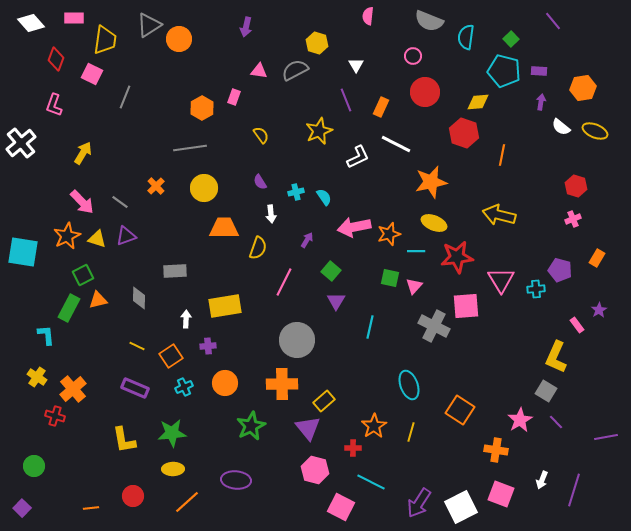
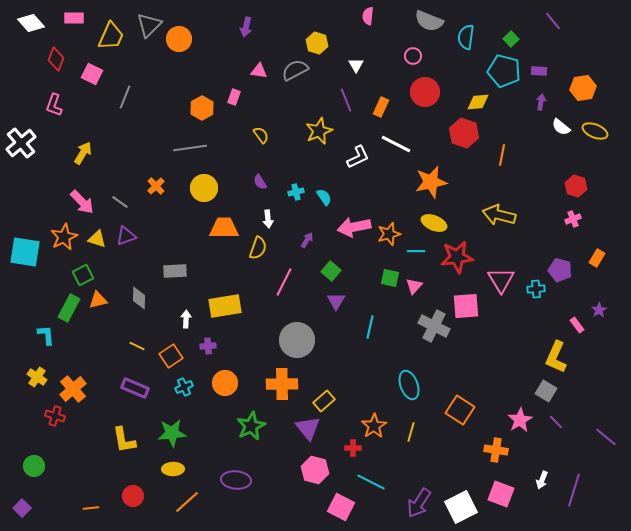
gray triangle at (149, 25): rotated 12 degrees counterclockwise
yellow trapezoid at (105, 40): moved 6 px right, 4 px up; rotated 16 degrees clockwise
white arrow at (271, 214): moved 3 px left, 5 px down
orange star at (67, 236): moved 3 px left, 1 px down
cyan square at (23, 252): moved 2 px right
purple line at (606, 437): rotated 50 degrees clockwise
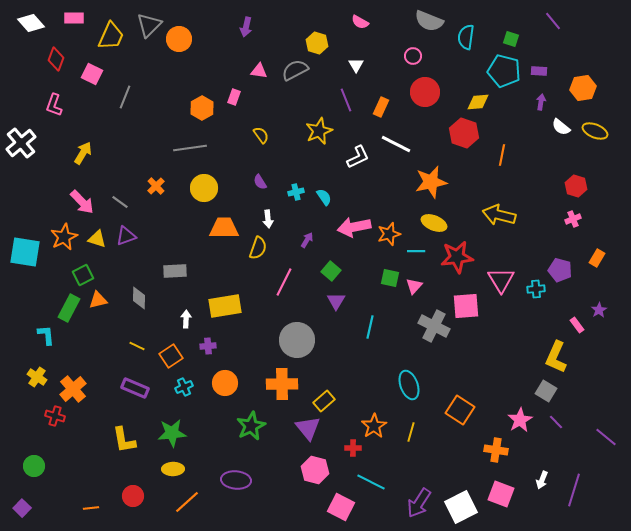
pink semicircle at (368, 16): moved 8 px left, 6 px down; rotated 66 degrees counterclockwise
green square at (511, 39): rotated 28 degrees counterclockwise
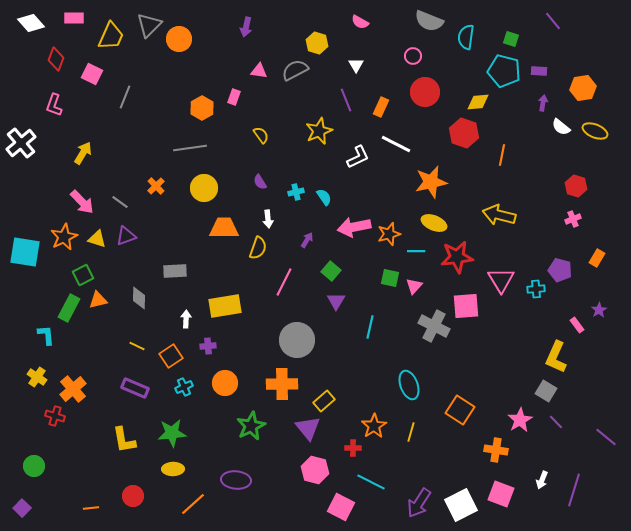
purple arrow at (541, 102): moved 2 px right, 1 px down
orange line at (187, 502): moved 6 px right, 2 px down
white square at (461, 507): moved 2 px up
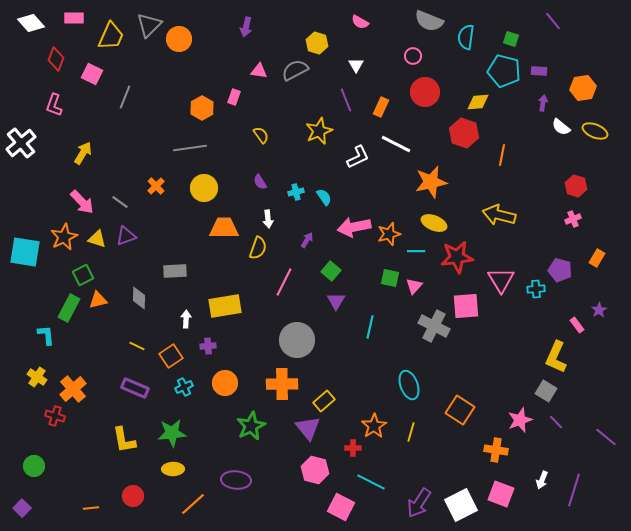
pink star at (520, 420): rotated 10 degrees clockwise
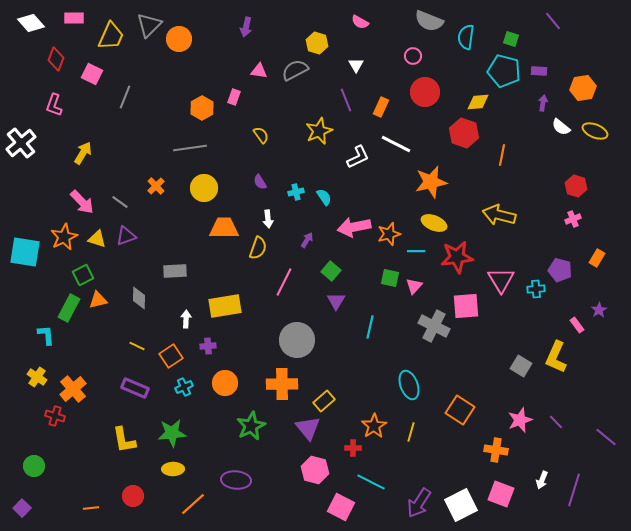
gray square at (546, 391): moved 25 px left, 25 px up
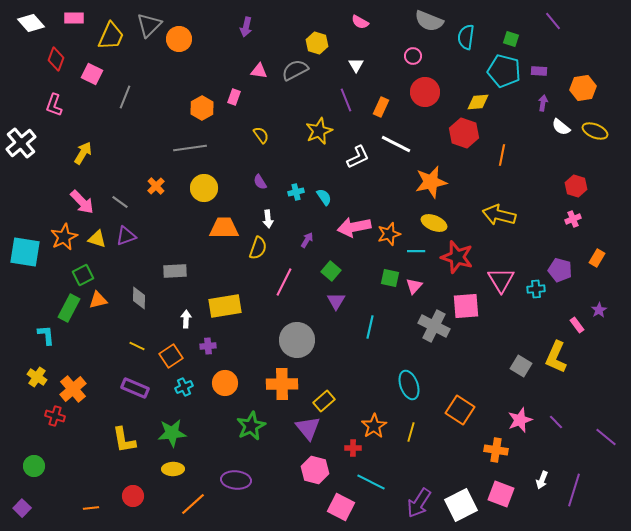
red star at (457, 257): rotated 24 degrees clockwise
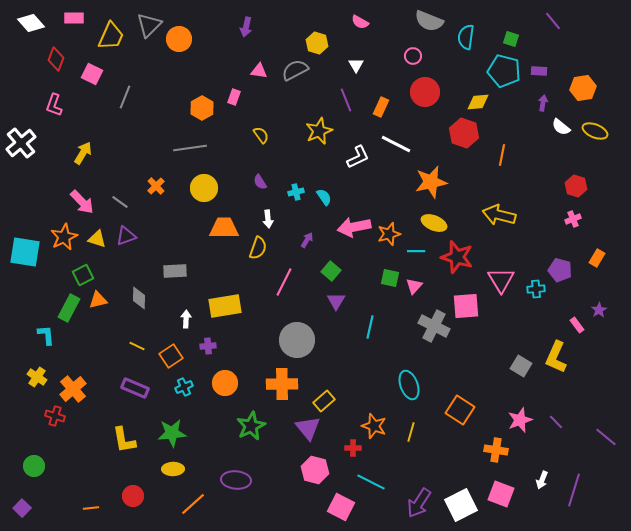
orange star at (374, 426): rotated 20 degrees counterclockwise
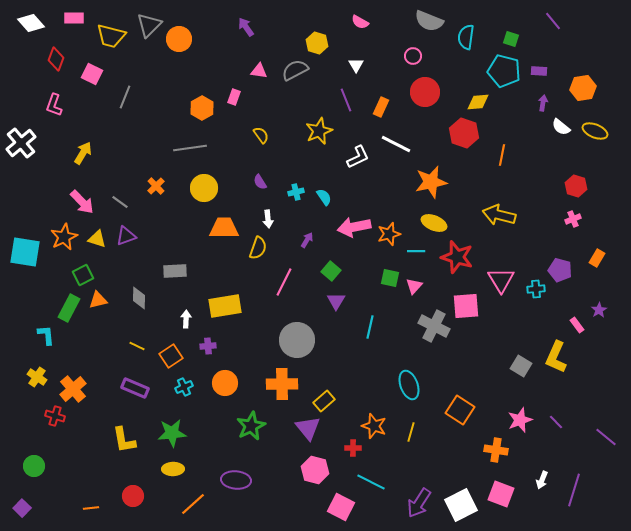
purple arrow at (246, 27): rotated 132 degrees clockwise
yellow trapezoid at (111, 36): rotated 80 degrees clockwise
